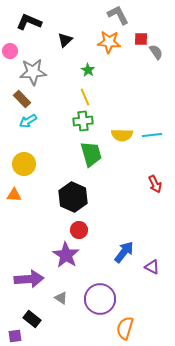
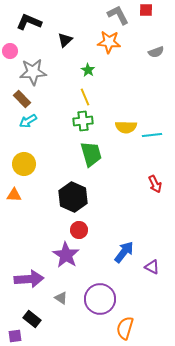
red square: moved 5 px right, 29 px up
gray semicircle: rotated 105 degrees clockwise
yellow semicircle: moved 4 px right, 8 px up
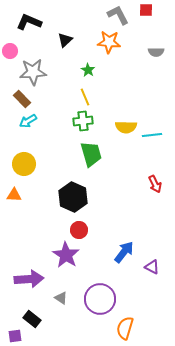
gray semicircle: rotated 21 degrees clockwise
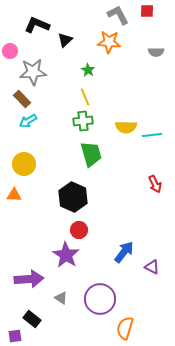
red square: moved 1 px right, 1 px down
black L-shape: moved 8 px right, 3 px down
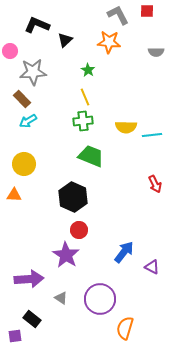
green trapezoid: moved 2 px down; rotated 52 degrees counterclockwise
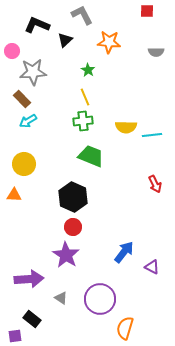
gray L-shape: moved 36 px left
pink circle: moved 2 px right
red circle: moved 6 px left, 3 px up
